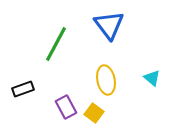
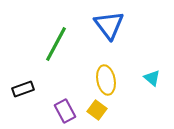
purple rectangle: moved 1 px left, 4 px down
yellow square: moved 3 px right, 3 px up
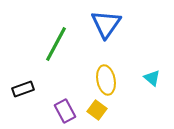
blue triangle: moved 3 px left, 1 px up; rotated 12 degrees clockwise
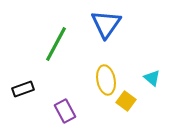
yellow square: moved 29 px right, 9 px up
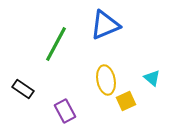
blue triangle: moved 1 px left, 1 px down; rotated 32 degrees clockwise
black rectangle: rotated 55 degrees clockwise
yellow square: rotated 30 degrees clockwise
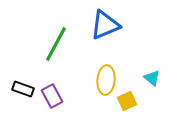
yellow ellipse: rotated 16 degrees clockwise
black rectangle: rotated 15 degrees counterclockwise
yellow square: moved 1 px right
purple rectangle: moved 13 px left, 15 px up
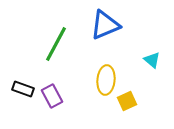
cyan triangle: moved 18 px up
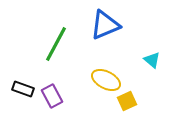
yellow ellipse: rotated 68 degrees counterclockwise
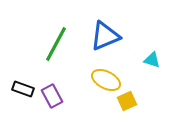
blue triangle: moved 11 px down
cyan triangle: rotated 24 degrees counterclockwise
